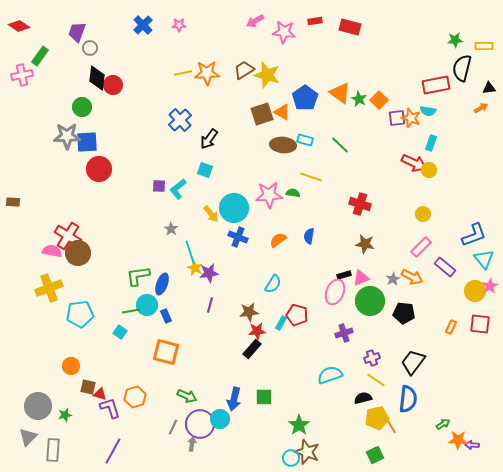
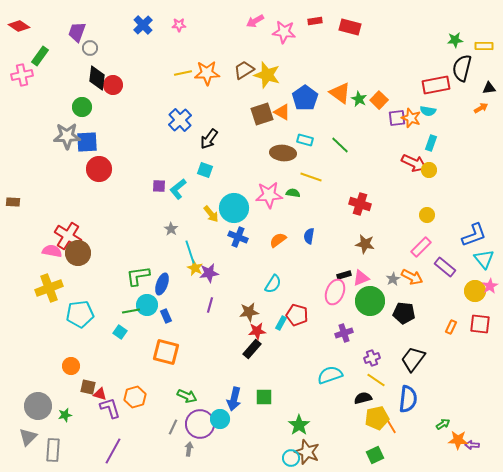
brown ellipse at (283, 145): moved 8 px down
yellow circle at (423, 214): moved 4 px right, 1 px down
black trapezoid at (413, 362): moved 3 px up
gray arrow at (192, 444): moved 3 px left, 5 px down
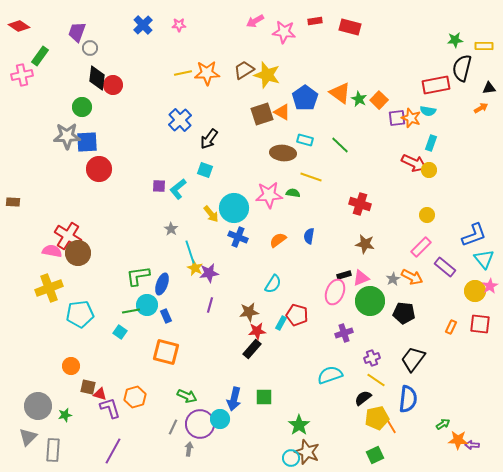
black semicircle at (363, 398): rotated 24 degrees counterclockwise
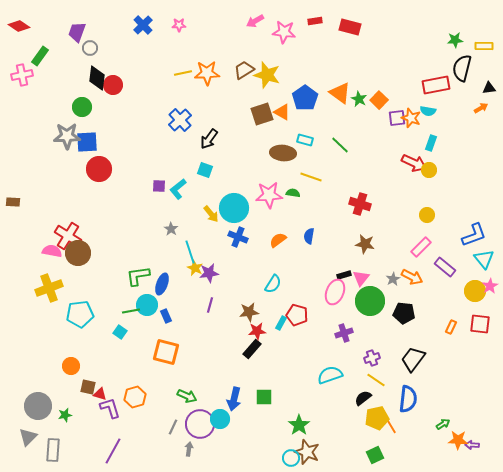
pink triangle at (361, 278): rotated 30 degrees counterclockwise
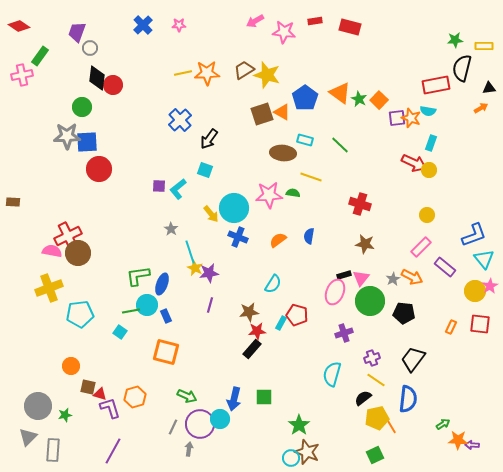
red cross at (68, 236): rotated 32 degrees clockwise
cyan semicircle at (330, 375): moved 2 px right, 1 px up; rotated 55 degrees counterclockwise
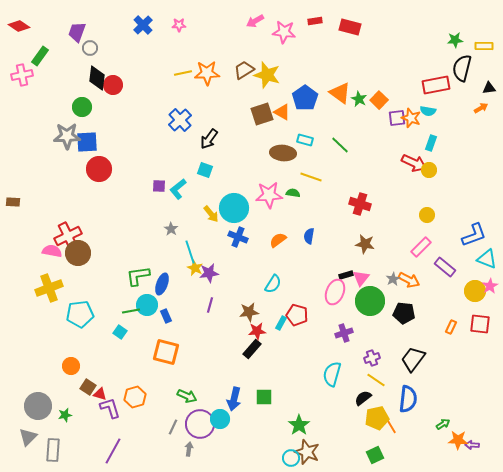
cyan triangle at (484, 259): moved 3 px right; rotated 30 degrees counterclockwise
black rectangle at (344, 275): moved 2 px right
orange arrow at (412, 277): moved 3 px left, 3 px down
brown square at (88, 387): rotated 21 degrees clockwise
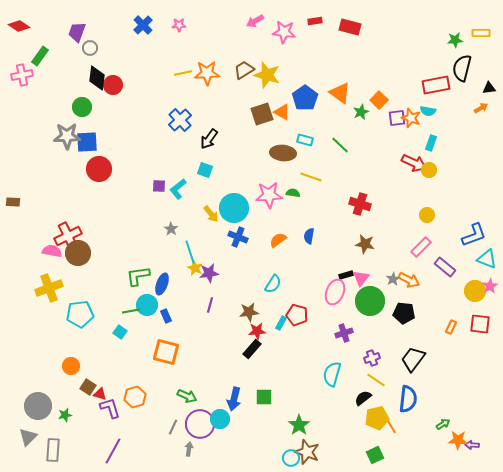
yellow rectangle at (484, 46): moved 3 px left, 13 px up
green star at (359, 99): moved 2 px right, 13 px down; rotated 21 degrees clockwise
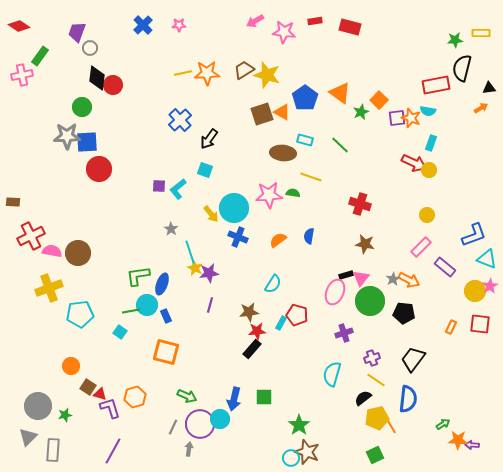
red cross at (68, 236): moved 37 px left
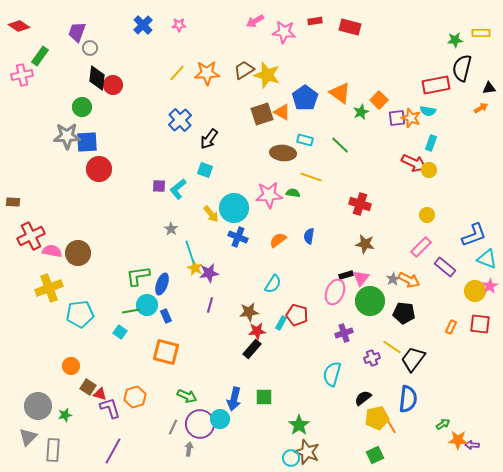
yellow line at (183, 73): moved 6 px left; rotated 36 degrees counterclockwise
yellow line at (376, 380): moved 16 px right, 33 px up
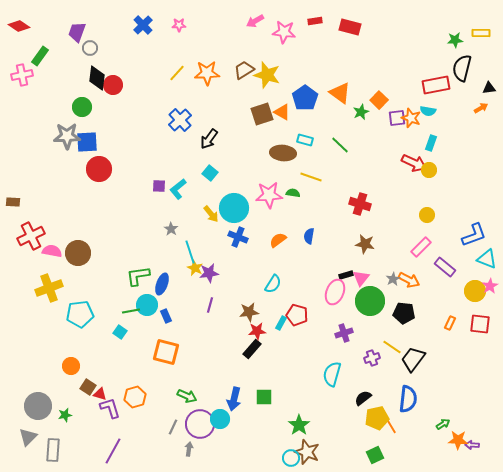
cyan square at (205, 170): moved 5 px right, 3 px down; rotated 21 degrees clockwise
orange rectangle at (451, 327): moved 1 px left, 4 px up
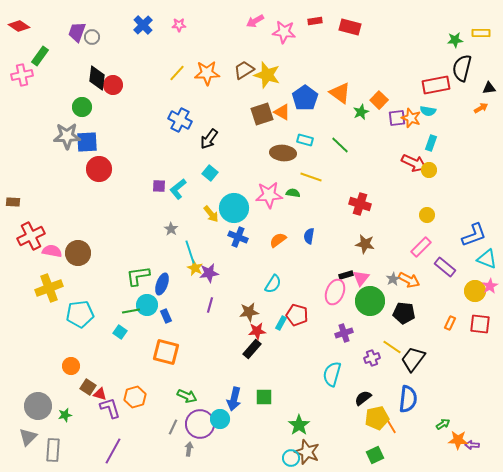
gray circle at (90, 48): moved 2 px right, 11 px up
blue cross at (180, 120): rotated 20 degrees counterclockwise
